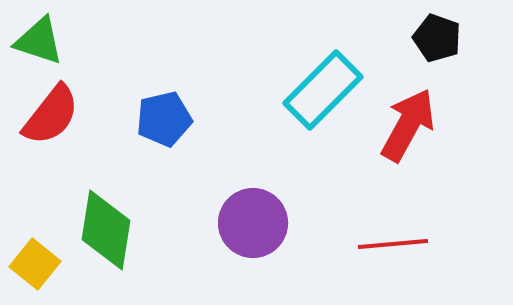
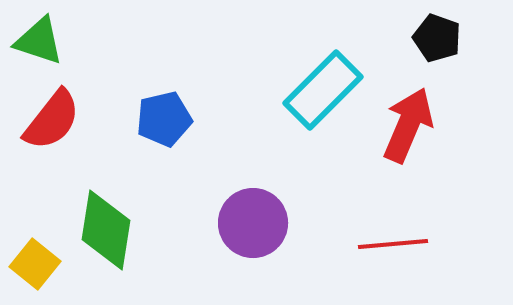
red semicircle: moved 1 px right, 5 px down
red arrow: rotated 6 degrees counterclockwise
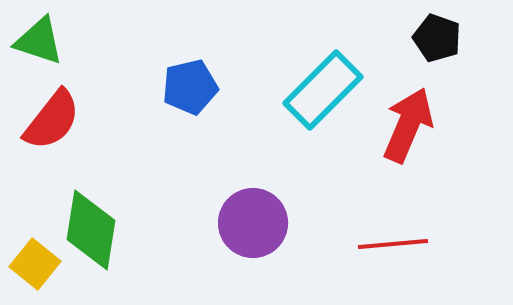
blue pentagon: moved 26 px right, 32 px up
green diamond: moved 15 px left
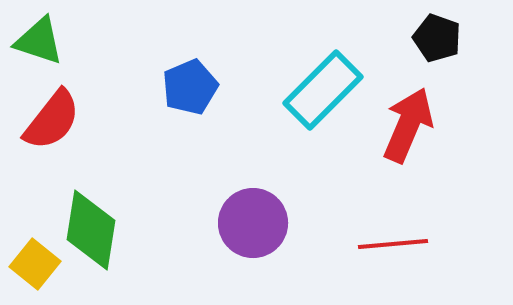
blue pentagon: rotated 10 degrees counterclockwise
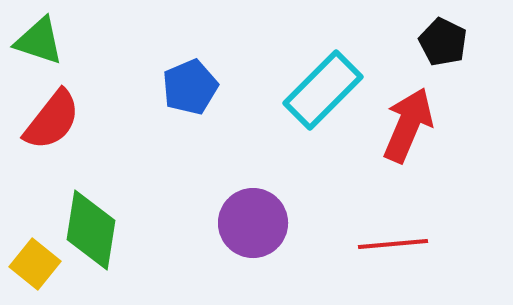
black pentagon: moved 6 px right, 4 px down; rotated 6 degrees clockwise
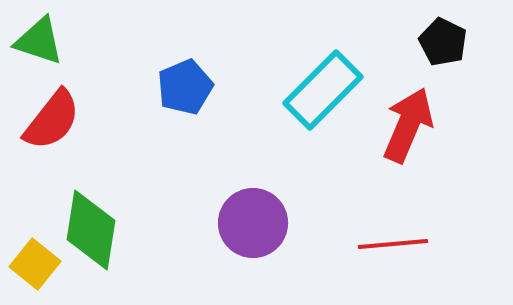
blue pentagon: moved 5 px left
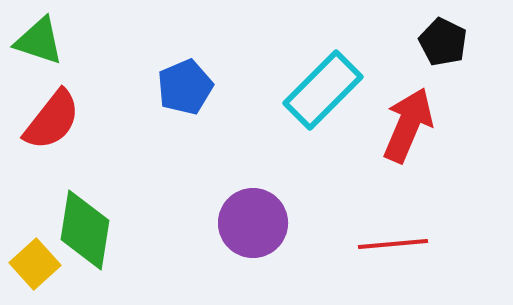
green diamond: moved 6 px left
yellow square: rotated 9 degrees clockwise
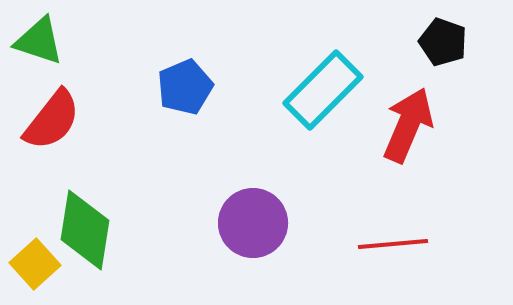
black pentagon: rotated 6 degrees counterclockwise
